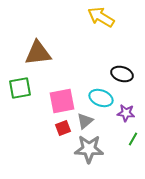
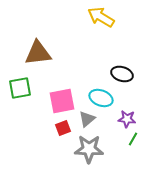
purple star: moved 1 px right, 6 px down
gray triangle: moved 2 px right, 2 px up
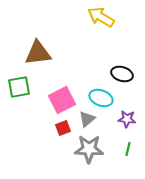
green square: moved 1 px left, 1 px up
pink square: moved 1 px up; rotated 16 degrees counterclockwise
green line: moved 5 px left, 10 px down; rotated 16 degrees counterclockwise
